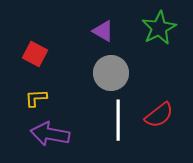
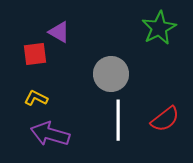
purple triangle: moved 44 px left, 1 px down
red square: rotated 35 degrees counterclockwise
gray circle: moved 1 px down
yellow L-shape: rotated 30 degrees clockwise
red semicircle: moved 6 px right, 4 px down
purple arrow: rotated 6 degrees clockwise
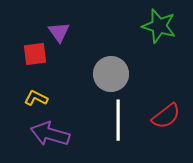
green star: moved 2 px up; rotated 28 degrees counterclockwise
purple triangle: rotated 25 degrees clockwise
red semicircle: moved 1 px right, 3 px up
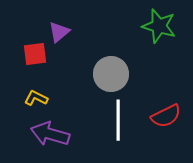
purple triangle: rotated 25 degrees clockwise
red semicircle: rotated 12 degrees clockwise
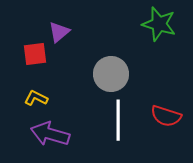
green star: moved 2 px up
red semicircle: rotated 44 degrees clockwise
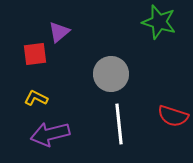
green star: moved 2 px up
red semicircle: moved 7 px right
white line: moved 1 px right, 4 px down; rotated 6 degrees counterclockwise
purple arrow: rotated 30 degrees counterclockwise
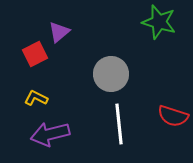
red square: rotated 20 degrees counterclockwise
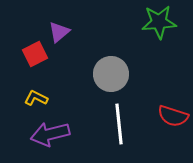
green star: rotated 20 degrees counterclockwise
